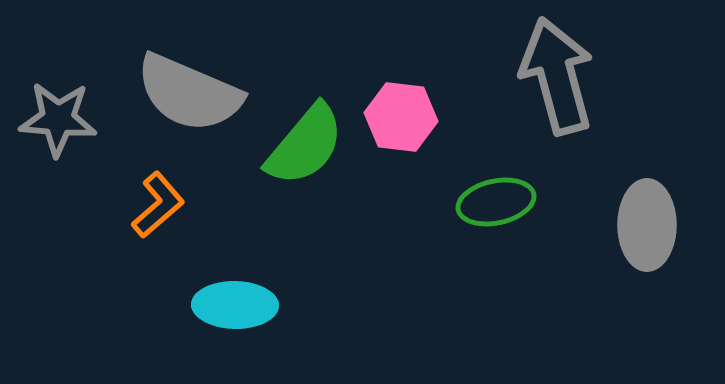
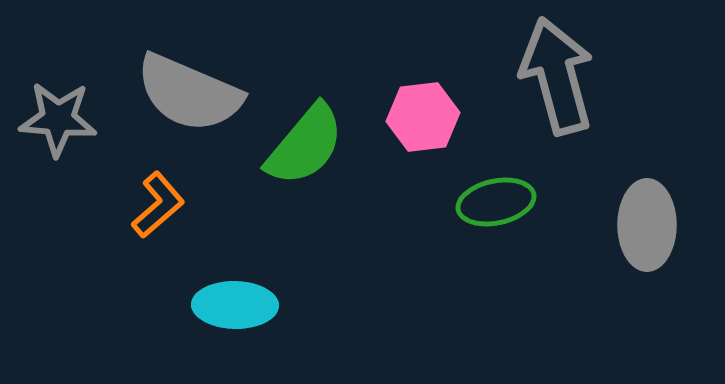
pink hexagon: moved 22 px right; rotated 14 degrees counterclockwise
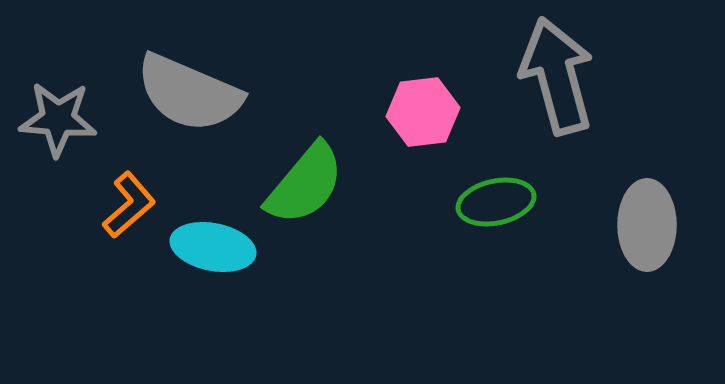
pink hexagon: moved 5 px up
green semicircle: moved 39 px down
orange L-shape: moved 29 px left
cyan ellipse: moved 22 px left, 58 px up; rotated 10 degrees clockwise
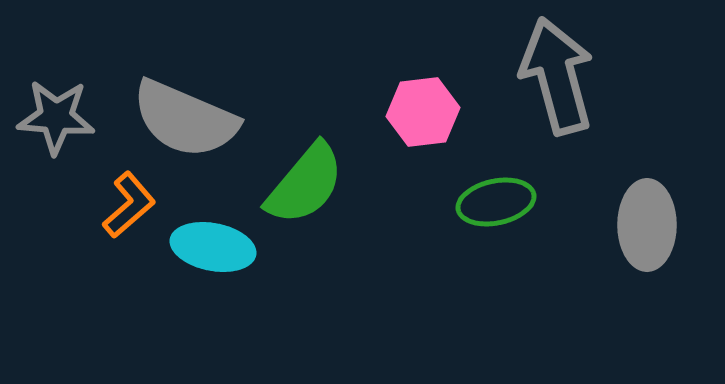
gray semicircle: moved 4 px left, 26 px down
gray star: moved 2 px left, 2 px up
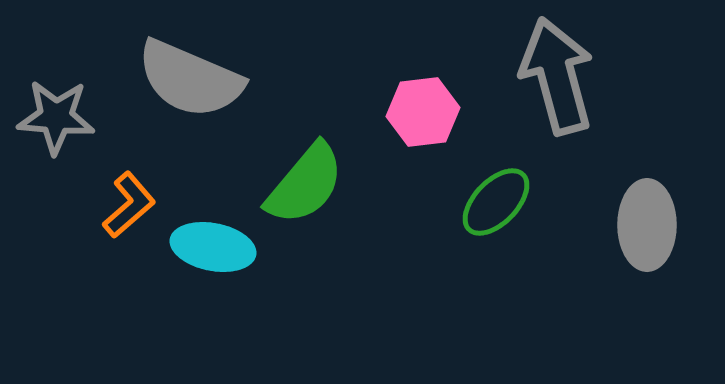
gray semicircle: moved 5 px right, 40 px up
green ellipse: rotated 34 degrees counterclockwise
